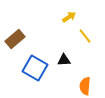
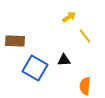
brown rectangle: moved 2 px down; rotated 42 degrees clockwise
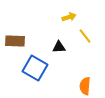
yellow arrow: rotated 16 degrees clockwise
black triangle: moved 5 px left, 13 px up
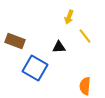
yellow arrow: rotated 128 degrees clockwise
brown rectangle: rotated 18 degrees clockwise
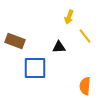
blue square: rotated 30 degrees counterclockwise
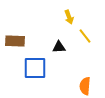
yellow arrow: rotated 40 degrees counterclockwise
brown rectangle: rotated 18 degrees counterclockwise
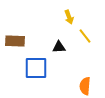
blue square: moved 1 px right
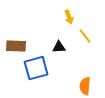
brown rectangle: moved 1 px right, 5 px down
blue square: rotated 15 degrees counterclockwise
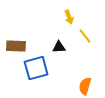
orange semicircle: rotated 12 degrees clockwise
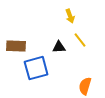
yellow arrow: moved 1 px right, 1 px up
yellow line: moved 5 px left, 4 px down
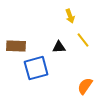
yellow line: moved 3 px right
orange semicircle: rotated 18 degrees clockwise
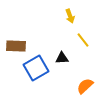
black triangle: moved 3 px right, 11 px down
blue square: rotated 15 degrees counterclockwise
orange semicircle: rotated 12 degrees clockwise
